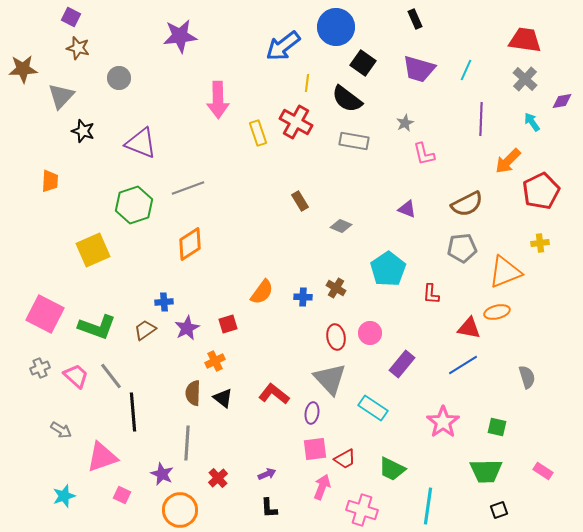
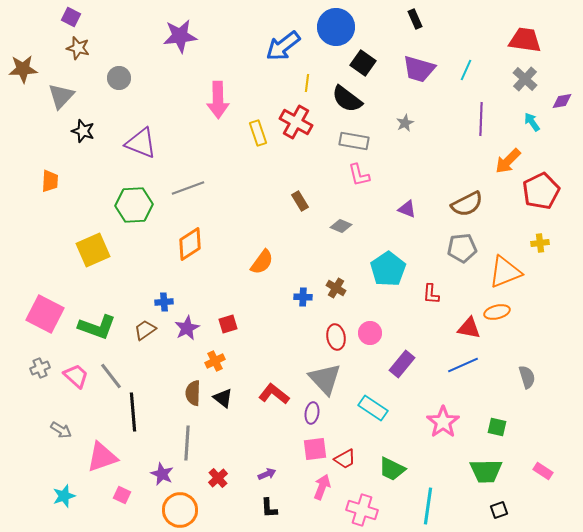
pink L-shape at (424, 154): moved 65 px left, 21 px down
green hexagon at (134, 205): rotated 15 degrees clockwise
orange semicircle at (262, 292): moved 30 px up
blue line at (463, 365): rotated 8 degrees clockwise
gray triangle at (330, 379): moved 5 px left
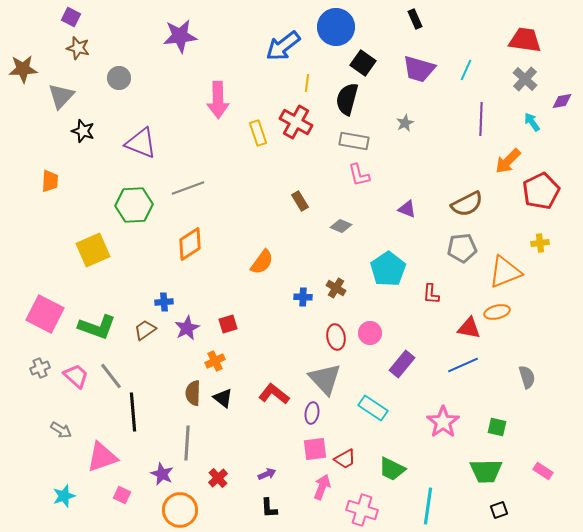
black semicircle at (347, 99): rotated 68 degrees clockwise
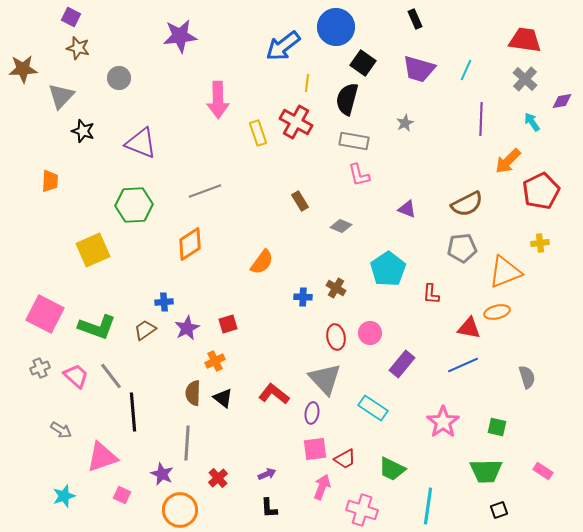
gray line at (188, 188): moved 17 px right, 3 px down
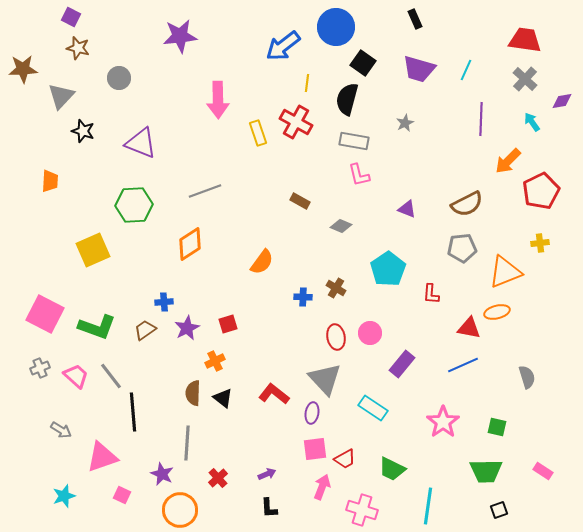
brown rectangle at (300, 201): rotated 30 degrees counterclockwise
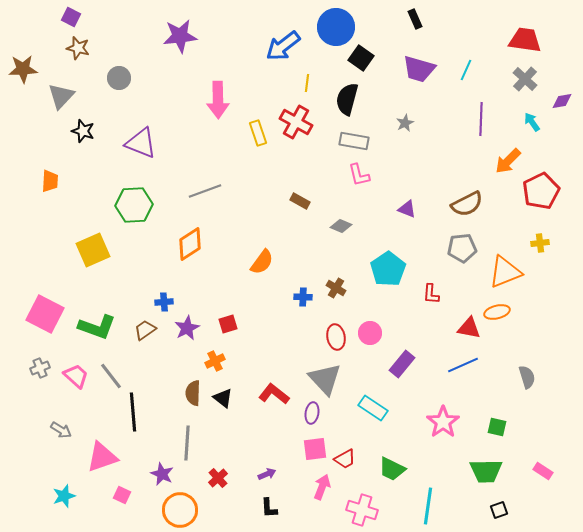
black square at (363, 63): moved 2 px left, 5 px up
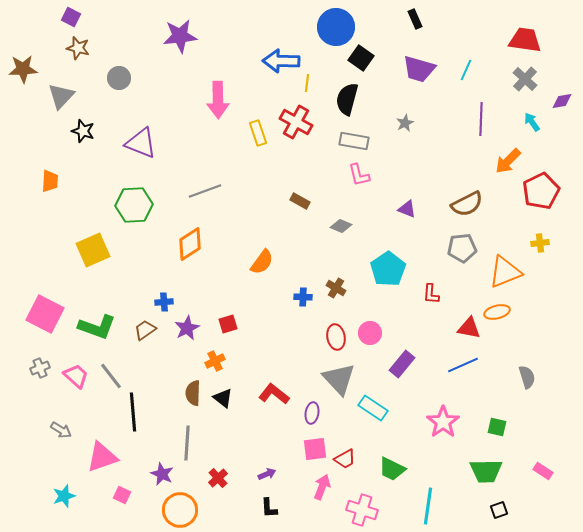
blue arrow at (283, 46): moved 2 px left, 15 px down; rotated 39 degrees clockwise
gray triangle at (325, 379): moved 14 px right
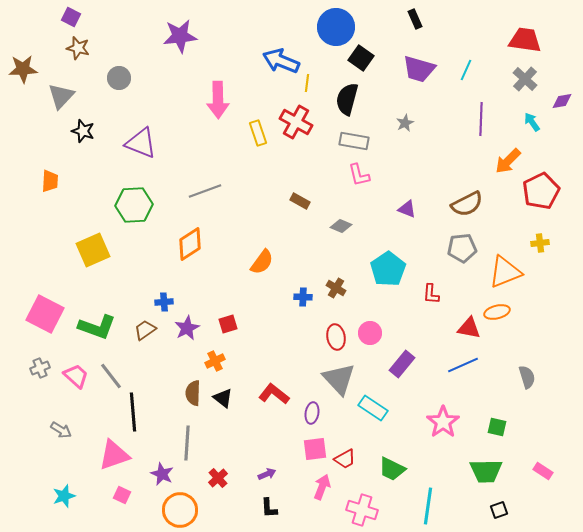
blue arrow at (281, 61): rotated 21 degrees clockwise
pink triangle at (102, 457): moved 12 px right, 2 px up
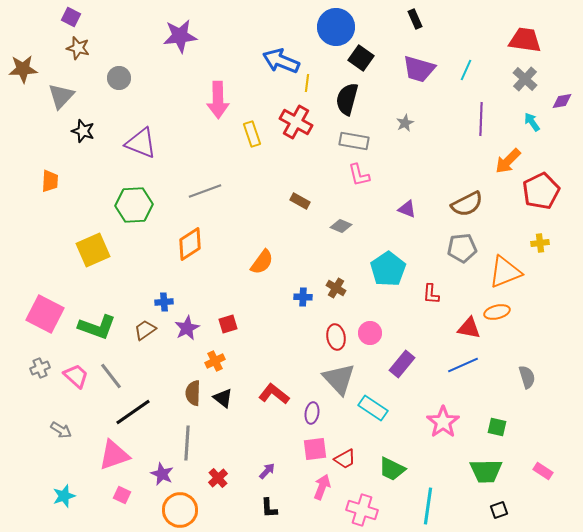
yellow rectangle at (258, 133): moved 6 px left, 1 px down
black line at (133, 412): rotated 60 degrees clockwise
purple arrow at (267, 474): moved 3 px up; rotated 24 degrees counterclockwise
